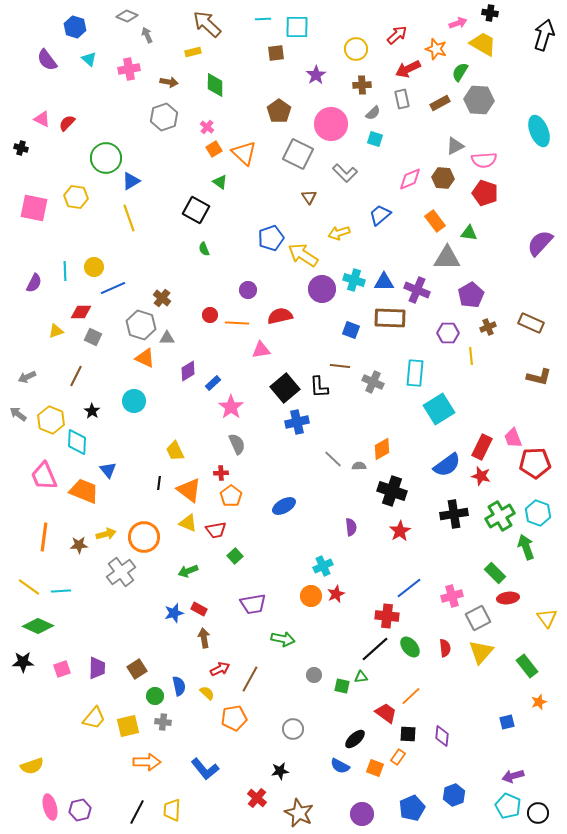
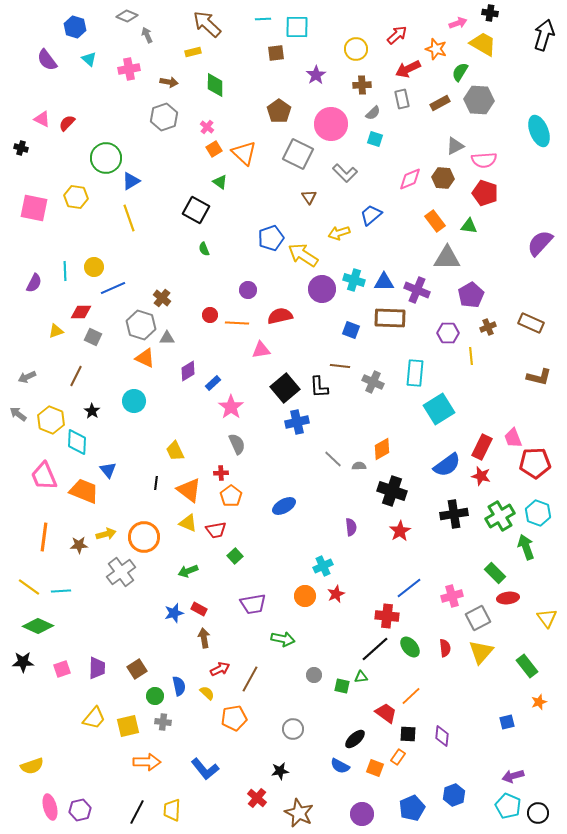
blue trapezoid at (380, 215): moved 9 px left
green triangle at (469, 233): moved 7 px up
black line at (159, 483): moved 3 px left
orange circle at (311, 596): moved 6 px left
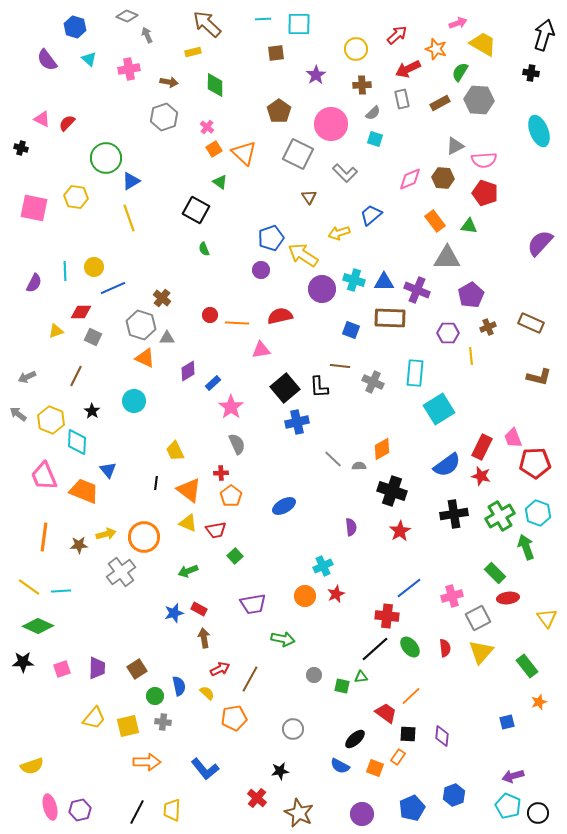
black cross at (490, 13): moved 41 px right, 60 px down
cyan square at (297, 27): moved 2 px right, 3 px up
purple circle at (248, 290): moved 13 px right, 20 px up
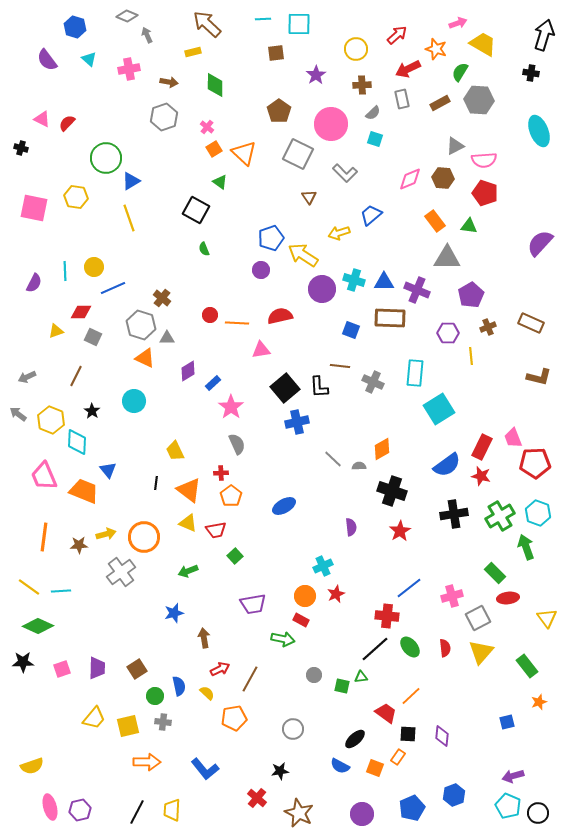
red rectangle at (199, 609): moved 102 px right, 11 px down
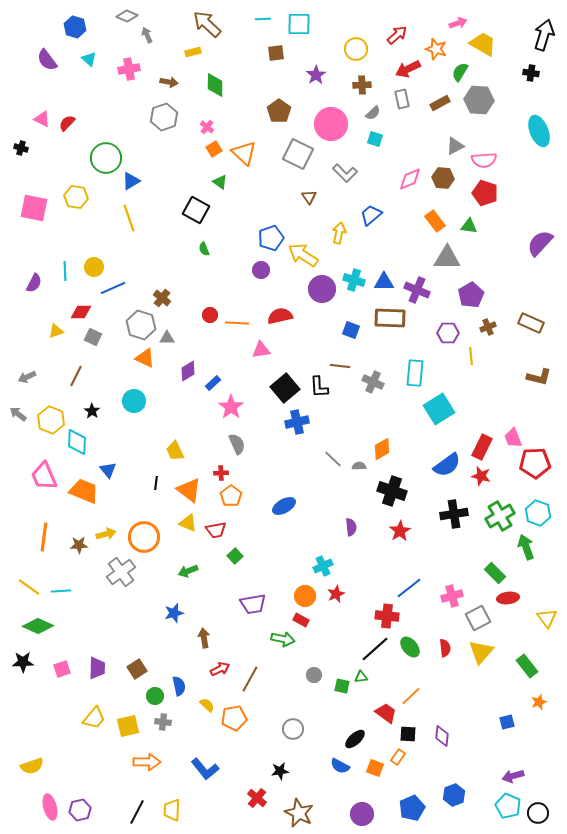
yellow arrow at (339, 233): rotated 120 degrees clockwise
yellow semicircle at (207, 693): moved 12 px down
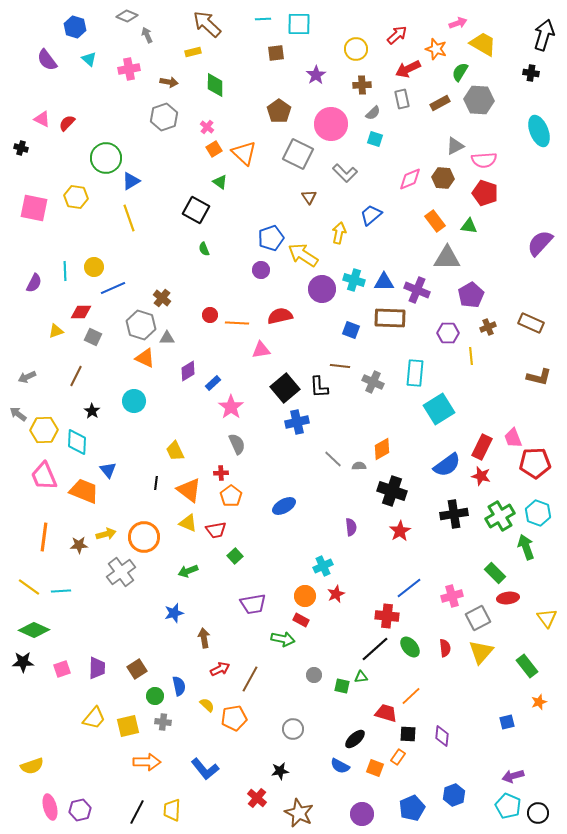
yellow hexagon at (51, 420): moved 7 px left, 10 px down; rotated 24 degrees counterclockwise
green diamond at (38, 626): moved 4 px left, 4 px down
red trapezoid at (386, 713): rotated 20 degrees counterclockwise
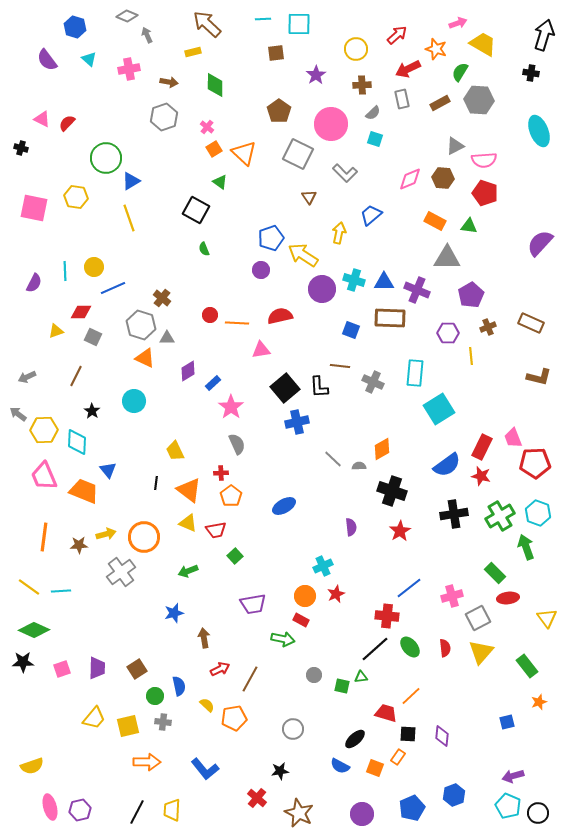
orange rectangle at (435, 221): rotated 25 degrees counterclockwise
